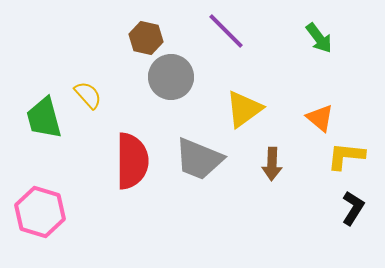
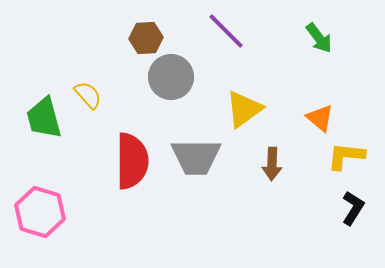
brown hexagon: rotated 16 degrees counterclockwise
gray trapezoid: moved 3 px left, 2 px up; rotated 22 degrees counterclockwise
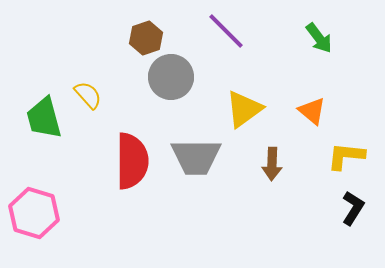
brown hexagon: rotated 16 degrees counterclockwise
orange triangle: moved 8 px left, 7 px up
pink hexagon: moved 6 px left, 1 px down
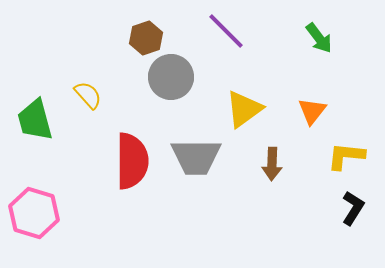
orange triangle: rotated 28 degrees clockwise
green trapezoid: moved 9 px left, 2 px down
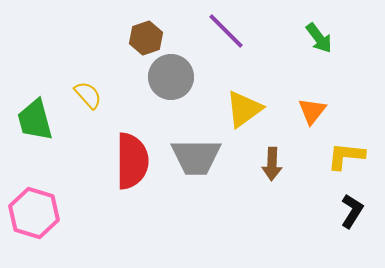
black L-shape: moved 1 px left, 3 px down
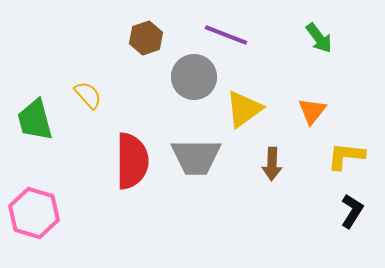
purple line: moved 4 px down; rotated 24 degrees counterclockwise
gray circle: moved 23 px right
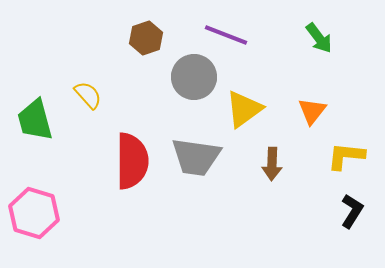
gray trapezoid: rotated 8 degrees clockwise
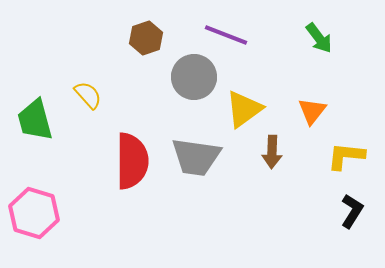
brown arrow: moved 12 px up
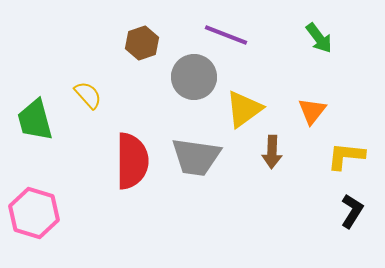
brown hexagon: moved 4 px left, 5 px down
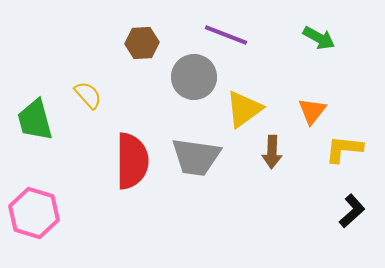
green arrow: rotated 24 degrees counterclockwise
brown hexagon: rotated 16 degrees clockwise
yellow L-shape: moved 2 px left, 7 px up
black L-shape: rotated 16 degrees clockwise
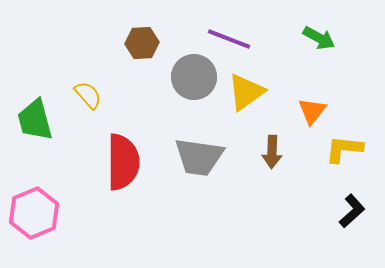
purple line: moved 3 px right, 4 px down
yellow triangle: moved 2 px right, 17 px up
gray trapezoid: moved 3 px right
red semicircle: moved 9 px left, 1 px down
pink hexagon: rotated 21 degrees clockwise
